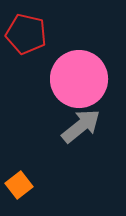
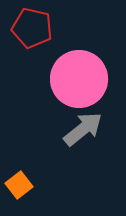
red pentagon: moved 6 px right, 6 px up
gray arrow: moved 2 px right, 3 px down
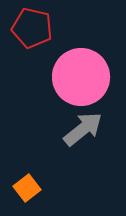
pink circle: moved 2 px right, 2 px up
orange square: moved 8 px right, 3 px down
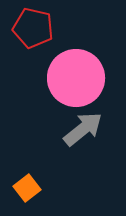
red pentagon: moved 1 px right
pink circle: moved 5 px left, 1 px down
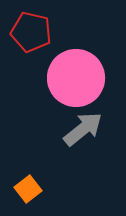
red pentagon: moved 2 px left, 4 px down
orange square: moved 1 px right, 1 px down
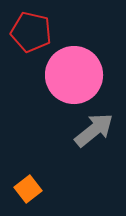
pink circle: moved 2 px left, 3 px up
gray arrow: moved 11 px right, 1 px down
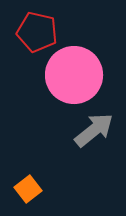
red pentagon: moved 6 px right
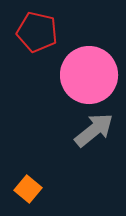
pink circle: moved 15 px right
orange square: rotated 12 degrees counterclockwise
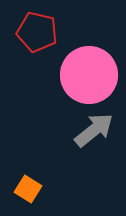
orange square: rotated 8 degrees counterclockwise
